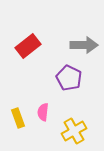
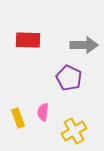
red rectangle: moved 6 px up; rotated 40 degrees clockwise
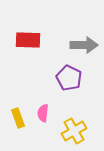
pink semicircle: moved 1 px down
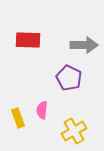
pink semicircle: moved 1 px left, 3 px up
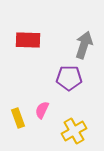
gray arrow: rotated 72 degrees counterclockwise
purple pentagon: rotated 25 degrees counterclockwise
pink semicircle: rotated 18 degrees clockwise
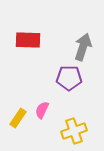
gray arrow: moved 1 px left, 2 px down
yellow rectangle: rotated 54 degrees clockwise
yellow cross: rotated 10 degrees clockwise
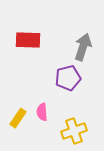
purple pentagon: moved 1 px left; rotated 15 degrees counterclockwise
pink semicircle: moved 2 px down; rotated 30 degrees counterclockwise
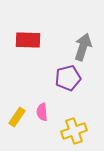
yellow rectangle: moved 1 px left, 1 px up
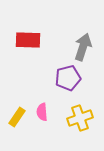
yellow cross: moved 6 px right, 13 px up
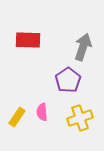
purple pentagon: moved 2 px down; rotated 20 degrees counterclockwise
